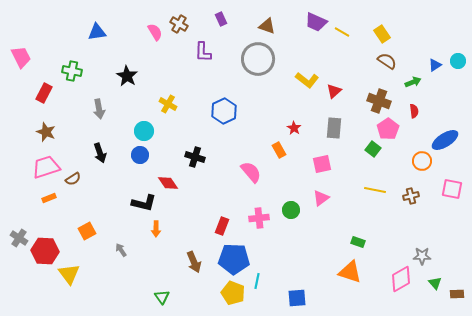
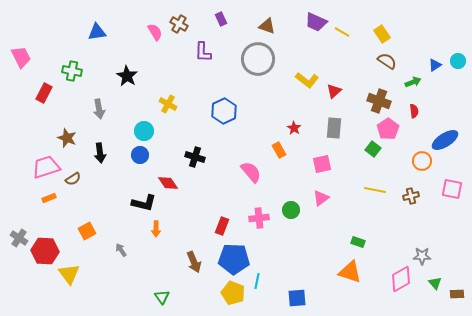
brown star at (46, 132): moved 21 px right, 6 px down
black arrow at (100, 153): rotated 12 degrees clockwise
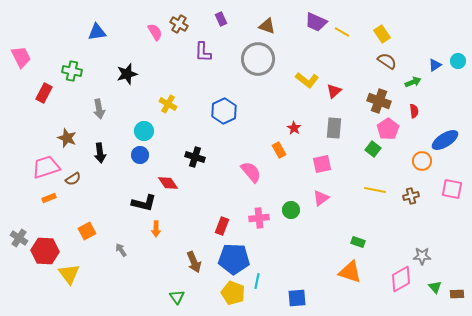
black star at (127, 76): moved 2 px up; rotated 25 degrees clockwise
green triangle at (435, 283): moved 4 px down
green triangle at (162, 297): moved 15 px right
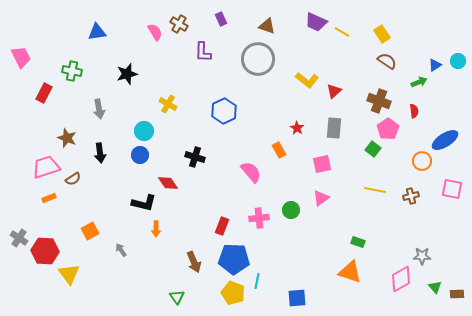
green arrow at (413, 82): moved 6 px right
red star at (294, 128): moved 3 px right
orange square at (87, 231): moved 3 px right
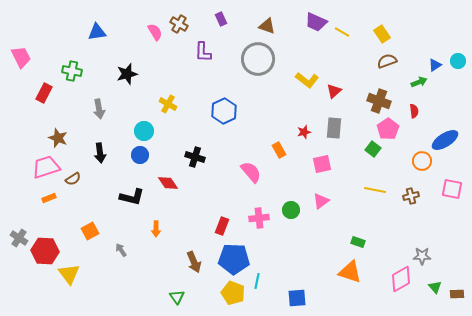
brown semicircle at (387, 61): rotated 54 degrees counterclockwise
red star at (297, 128): moved 7 px right, 4 px down; rotated 24 degrees clockwise
brown star at (67, 138): moved 9 px left
pink triangle at (321, 198): moved 3 px down
black L-shape at (144, 203): moved 12 px left, 6 px up
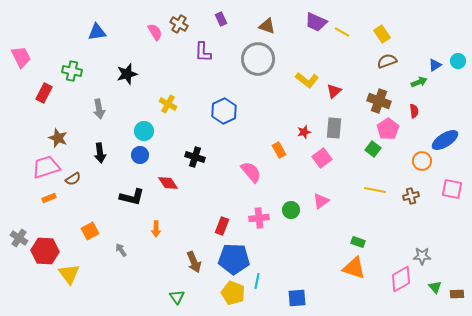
pink square at (322, 164): moved 6 px up; rotated 24 degrees counterclockwise
orange triangle at (350, 272): moved 4 px right, 4 px up
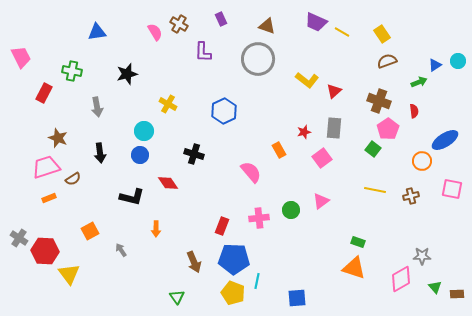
gray arrow at (99, 109): moved 2 px left, 2 px up
black cross at (195, 157): moved 1 px left, 3 px up
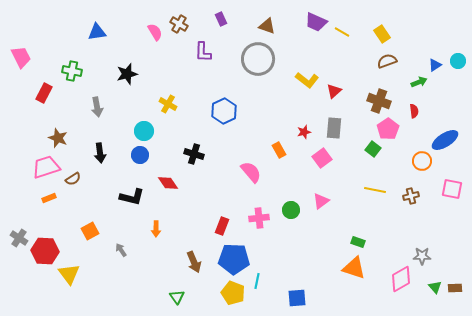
brown rectangle at (457, 294): moved 2 px left, 6 px up
